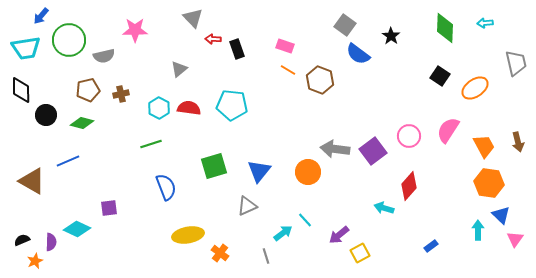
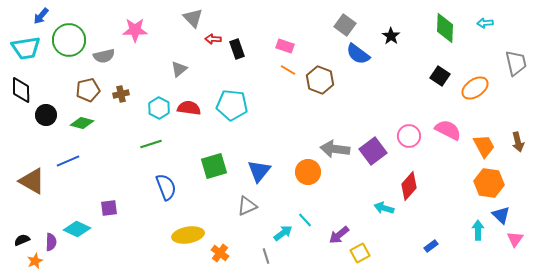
pink semicircle at (448, 130): rotated 84 degrees clockwise
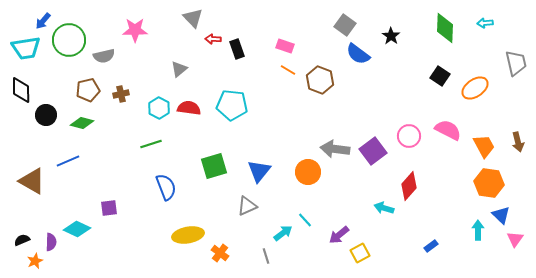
blue arrow at (41, 16): moved 2 px right, 5 px down
